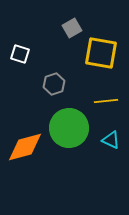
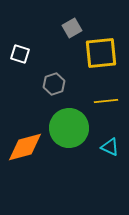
yellow square: rotated 16 degrees counterclockwise
cyan triangle: moved 1 px left, 7 px down
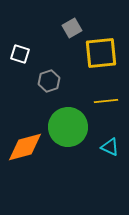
gray hexagon: moved 5 px left, 3 px up
green circle: moved 1 px left, 1 px up
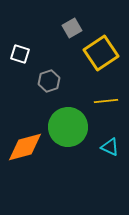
yellow square: rotated 28 degrees counterclockwise
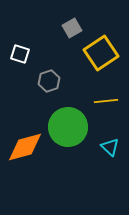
cyan triangle: rotated 18 degrees clockwise
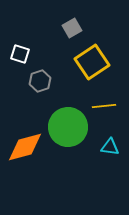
yellow square: moved 9 px left, 9 px down
gray hexagon: moved 9 px left
yellow line: moved 2 px left, 5 px down
cyan triangle: rotated 36 degrees counterclockwise
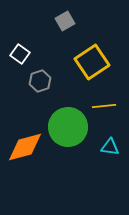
gray square: moved 7 px left, 7 px up
white square: rotated 18 degrees clockwise
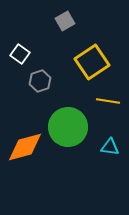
yellow line: moved 4 px right, 5 px up; rotated 15 degrees clockwise
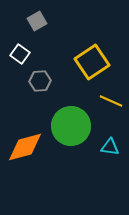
gray square: moved 28 px left
gray hexagon: rotated 15 degrees clockwise
yellow line: moved 3 px right; rotated 15 degrees clockwise
green circle: moved 3 px right, 1 px up
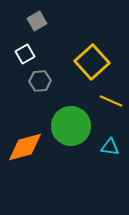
white square: moved 5 px right; rotated 24 degrees clockwise
yellow square: rotated 8 degrees counterclockwise
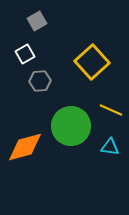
yellow line: moved 9 px down
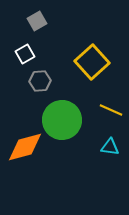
green circle: moved 9 px left, 6 px up
